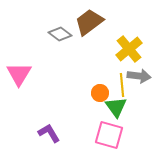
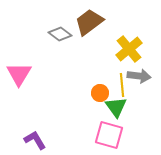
purple L-shape: moved 14 px left, 7 px down
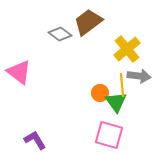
brown trapezoid: moved 1 px left
yellow cross: moved 2 px left
pink triangle: moved 2 px up; rotated 24 degrees counterclockwise
green triangle: moved 5 px up
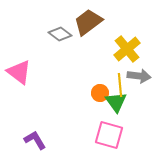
yellow line: moved 2 px left
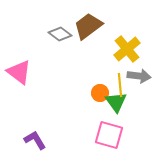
brown trapezoid: moved 4 px down
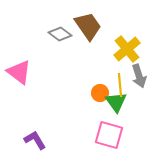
brown trapezoid: rotated 92 degrees clockwise
gray arrow: rotated 65 degrees clockwise
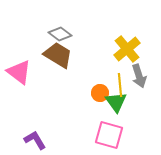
brown trapezoid: moved 30 px left, 29 px down; rotated 24 degrees counterclockwise
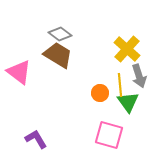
yellow cross: rotated 8 degrees counterclockwise
green triangle: moved 12 px right
purple L-shape: moved 1 px right, 1 px up
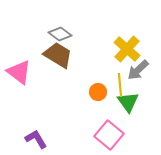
gray arrow: moved 1 px left, 6 px up; rotated 65 degrees clockwise
orange circle: moved 2 px left, 1 px up
pink square: rotated 24 degrees clockwise
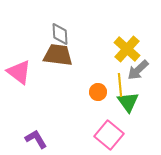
gray diamond: rotated 50 degrees clockwise
brown trapezoid: rotated 24 degrees counterclockwise
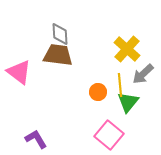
gray arrow: moved 5 px right, 4 px down
green triangle: rotated 15 degrees clockwise
